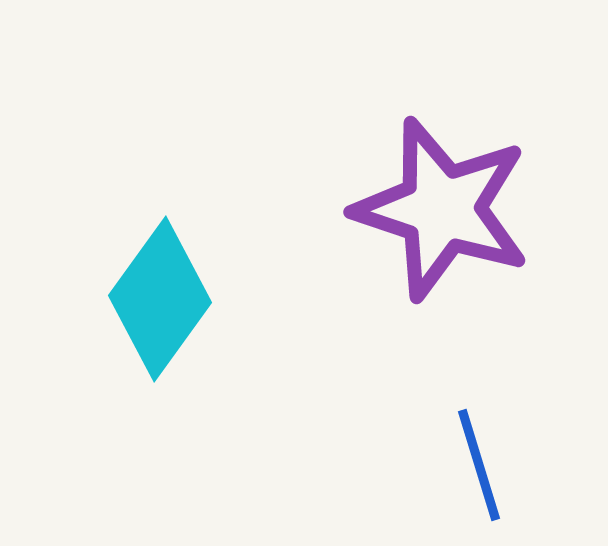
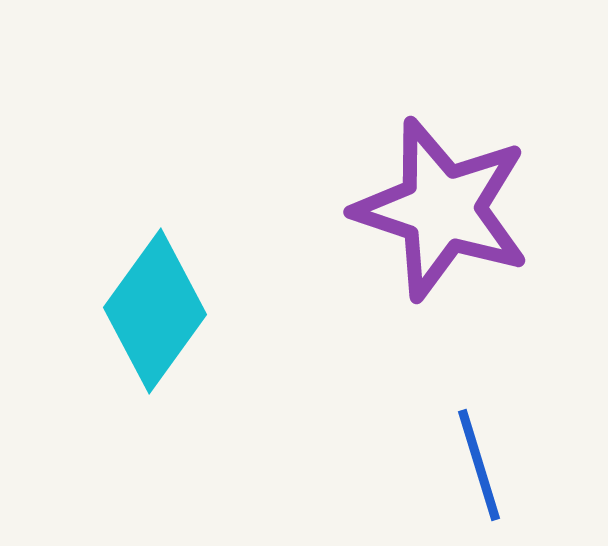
cyan diamond: moved 5 px left, 12 px down
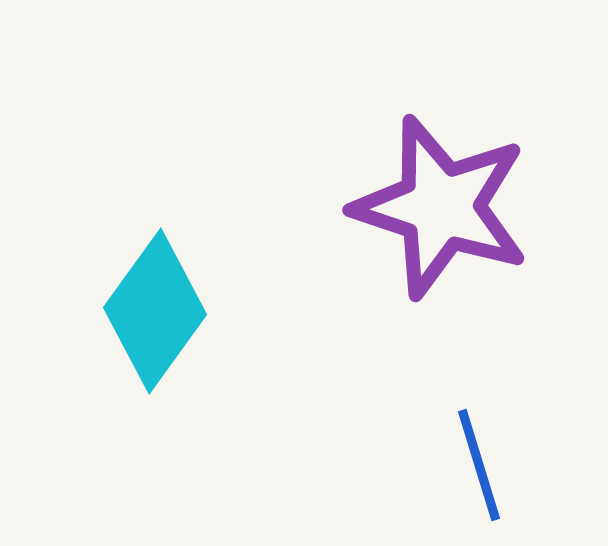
purple star: moved 1 px left, 2 px up
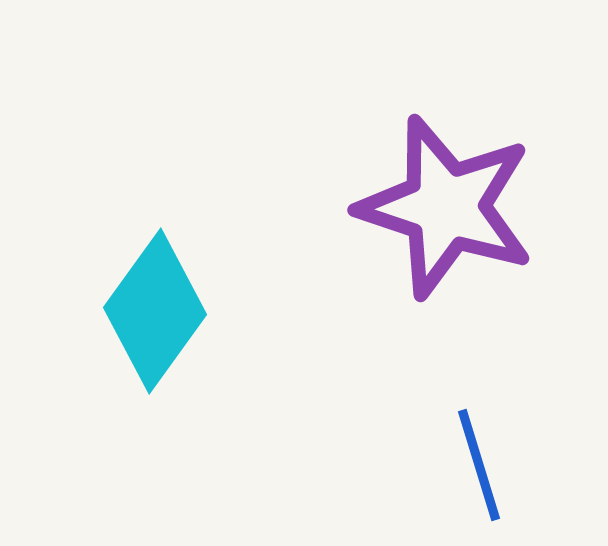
purple star: moved 5 px right
